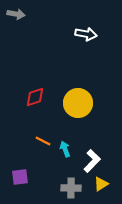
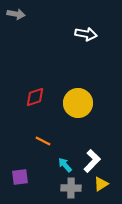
cyan arrow: moved 16 px down; rotated 21 degrees counterclockwise
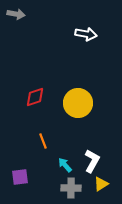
orange line: rotated 42 degrees clockwise
white L-shape: rotated 15 degrees counterclockwise
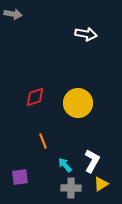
gray arrow: moved 3 px left
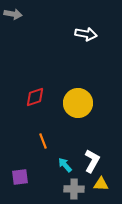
yellow triangle: rotated 35 degrees clockwise
gray cross: moved 3 px right, 1 px down
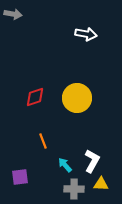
yellow circle: moved 1 px left, 5 px up
